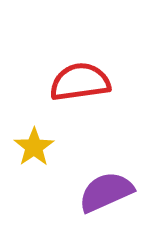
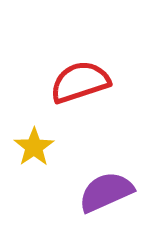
red semicircle: rotated 10 degrees counterclockwise
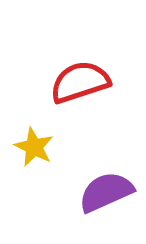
yellow star: rotated 12 degrees counterclockwise
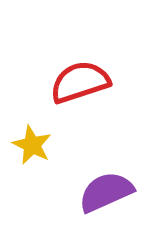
yellow star: moved 2 px left, 2 px up
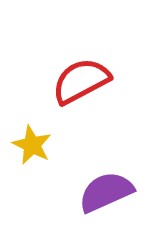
red semicircle: moved 1 px right, 1 px up; rotated 10 degrees counterclockwise
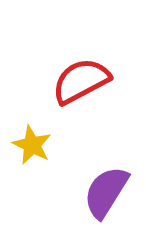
purple semicircle: rotated 34 degrees counterclockwise
